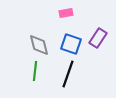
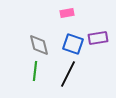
pink rectangle: moved 1 px right
purple rectangle: rotated 48 degrees clockwise
blue square: moved 2 px right
black line: rotated 8 degrees clockwise
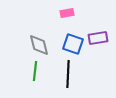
black line: rotated 24 degrees counterclockwise
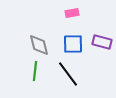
pink rectangle: moved 5 px right
purple rectangle: moved 4 px right, 4 px down; rotated 24 degrees clockwise
blue square: rotated 20 degrees counterclockwise
black line: rotated 40 degrees counterclockwise
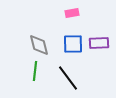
purple rectangle: moved 3 px left, 1 px down; rotated 18 degrees counterclockwise
black line: moved 4 px down
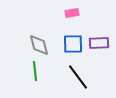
green line: rotated 12 degrees counterclockwise
black line: moved 10 px right, 1 px up
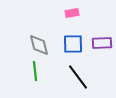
purple rectangle: moved 3 px right
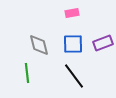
purple rectangle: moved 1 px right; rotated 18 degrees counterclockwise
green line: moved 8 px left, 2 px down
black line: moved 4 px left, 1 px up
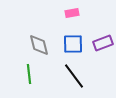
green line: moved 2 px right, 1 px down
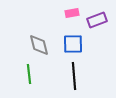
purple rectangle: moved 6 px left, 23 px up
black line: rotated 32 degrees clockwise
